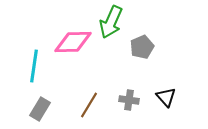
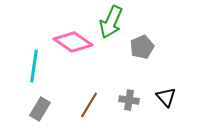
pink diamond: rotated 36 degrees clockwise
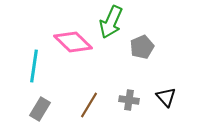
pink diamond: rotated 9 degrees clockwise
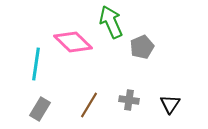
green arrow: rotated 132 degrees clockwise
cyan line: moved 2 px right, 2 px up
black triangle: moved 4 px right, 7 px down; rotated 15 degrees clockwise
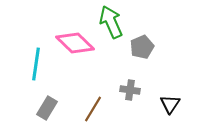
pink diamond: moved 2 px right, 1 px down
gray cross: moved 1 px right, 10 px up
brown line: moved 4 px right, 4 px down
gray rectangle: moved 7 px right, 1 px up
